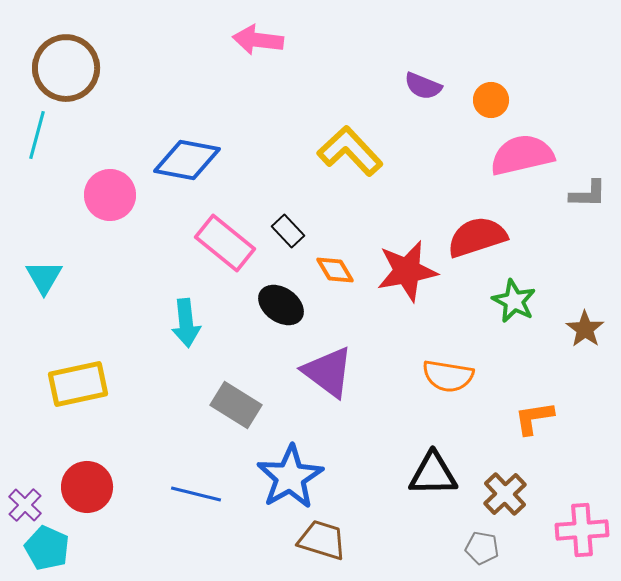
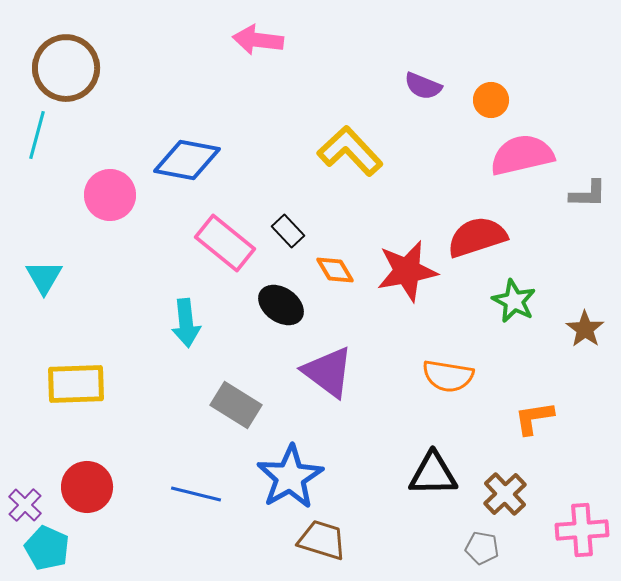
yellow rectangle: moved 2 px left; rotated 10 degrees clockwise
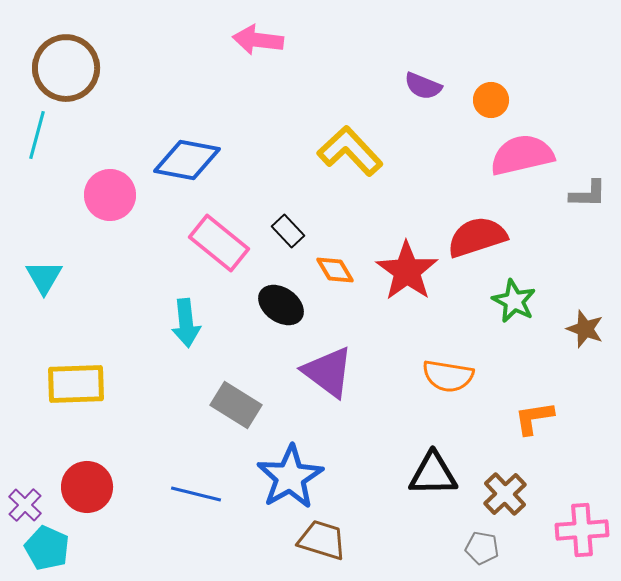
pink rectangle: moved 6 px left
red star: rotated 26 degrees counterclockwise
brown star: rotated 15 degrees counterclockwise
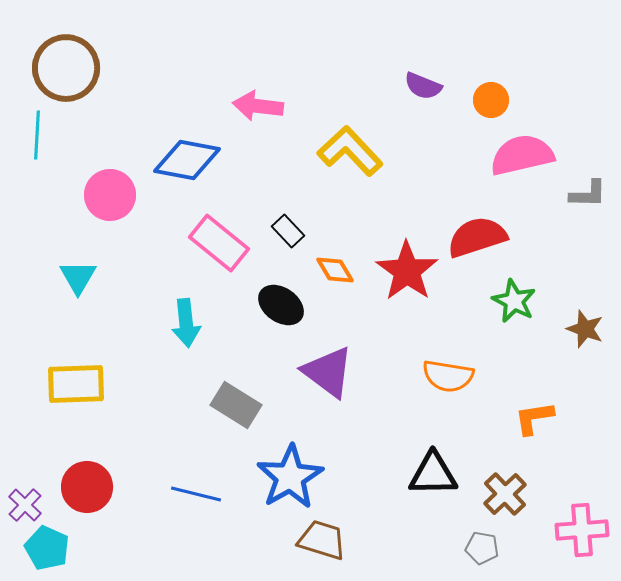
pink arrow: moved 66 px down
cyan line: rotated 12 degrees counterclockwise
cyan triangle: moved 34 px right
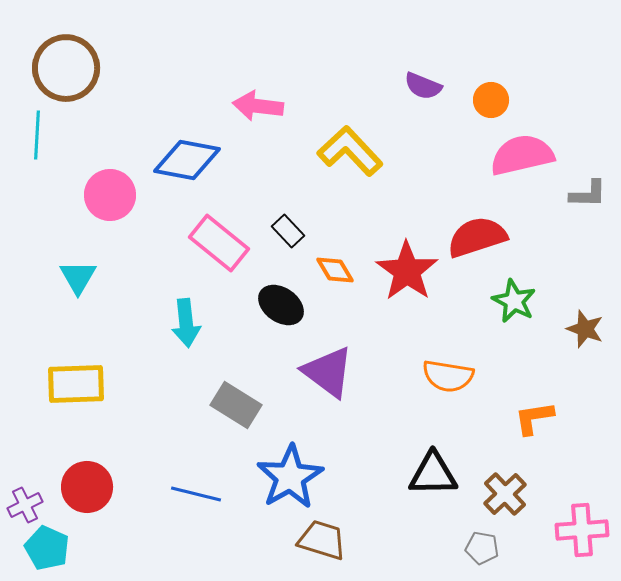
purple cross: rotated 20 degrees clockwise
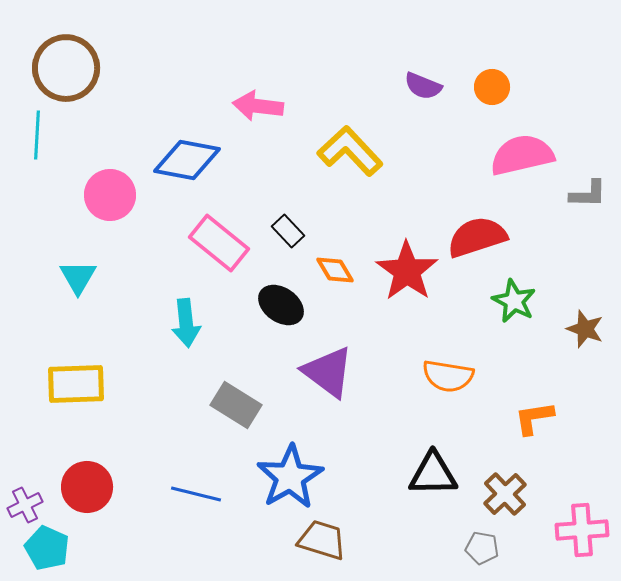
orange circle: moved 1 px right, 13 px up
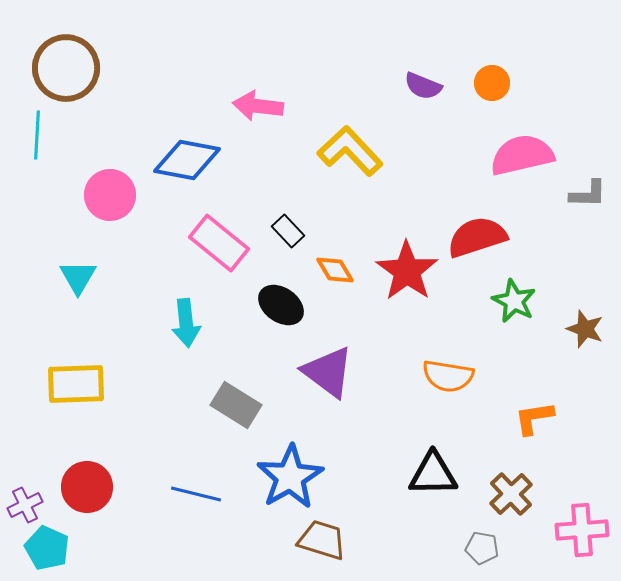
orange circle: moved 4 px up
brown cross: moved 6 px right
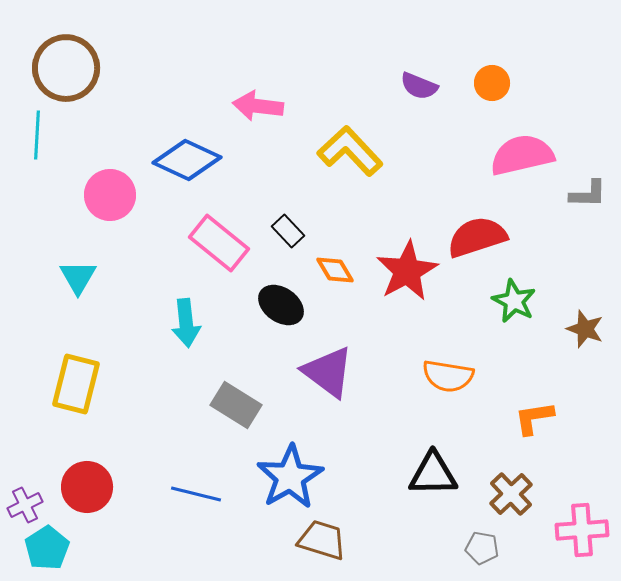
purple semicircle: moved 4 px left
blue diamond: rotated 14 degrees clockwise
red star: rotated 8 degrees clockwise
yellow rectangle: rotated 74 degrees counterclockwise
cyan pentagon: rotated 15 degrees clockwise
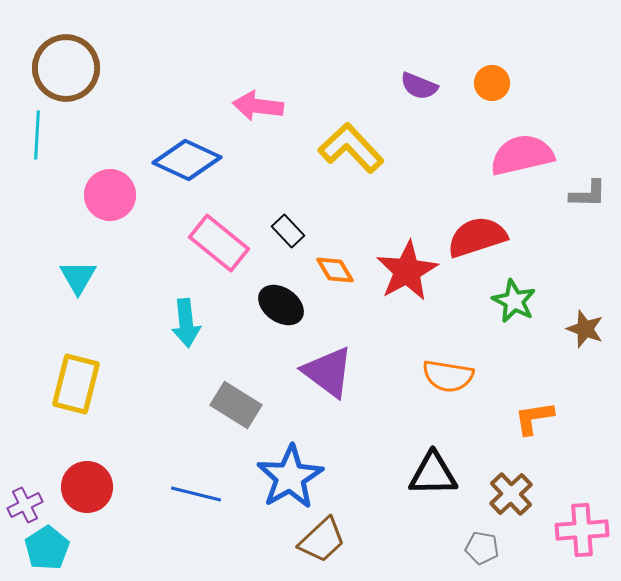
yellow L-shape: moved 1 px right, 3 px up
brown trapezoid: rotated 120 degrees clockwise
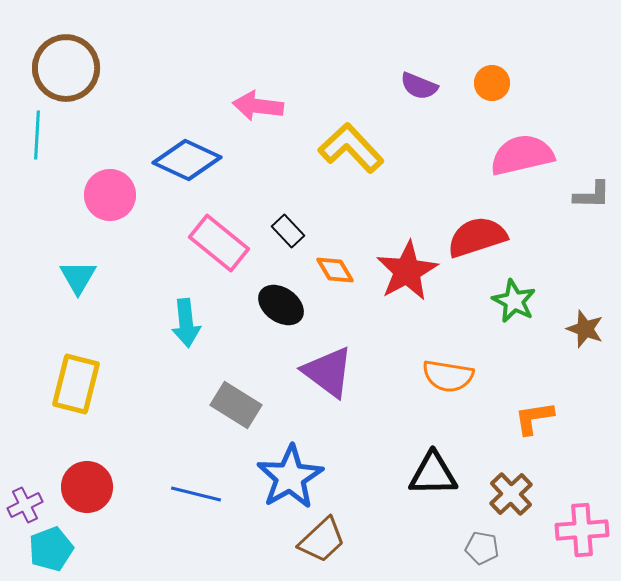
gray L-shape: moved 4 px right, 1 px down
cyan pentagon: moved 4 px right, 1 px down; rotated 12 degrees clockwise
